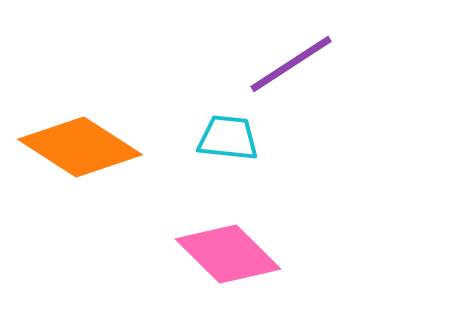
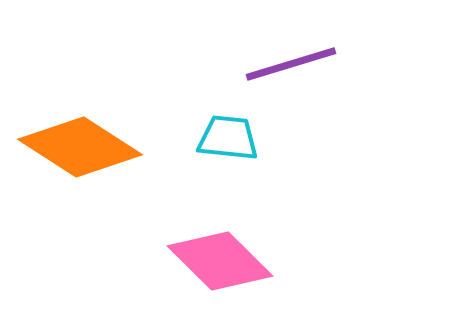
purple line: rotated 16 degrees clockwise
pink diamond: moved 8 px left, 7 px down
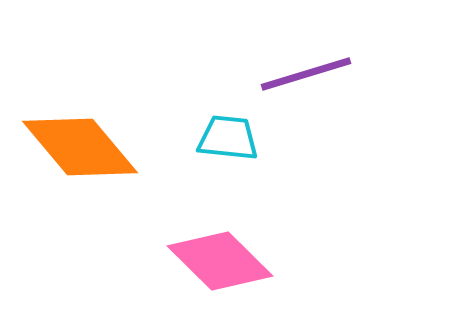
purple line: moved 15 px right, 10 px down
orange diamond: rotated 17 degrees clockwise
